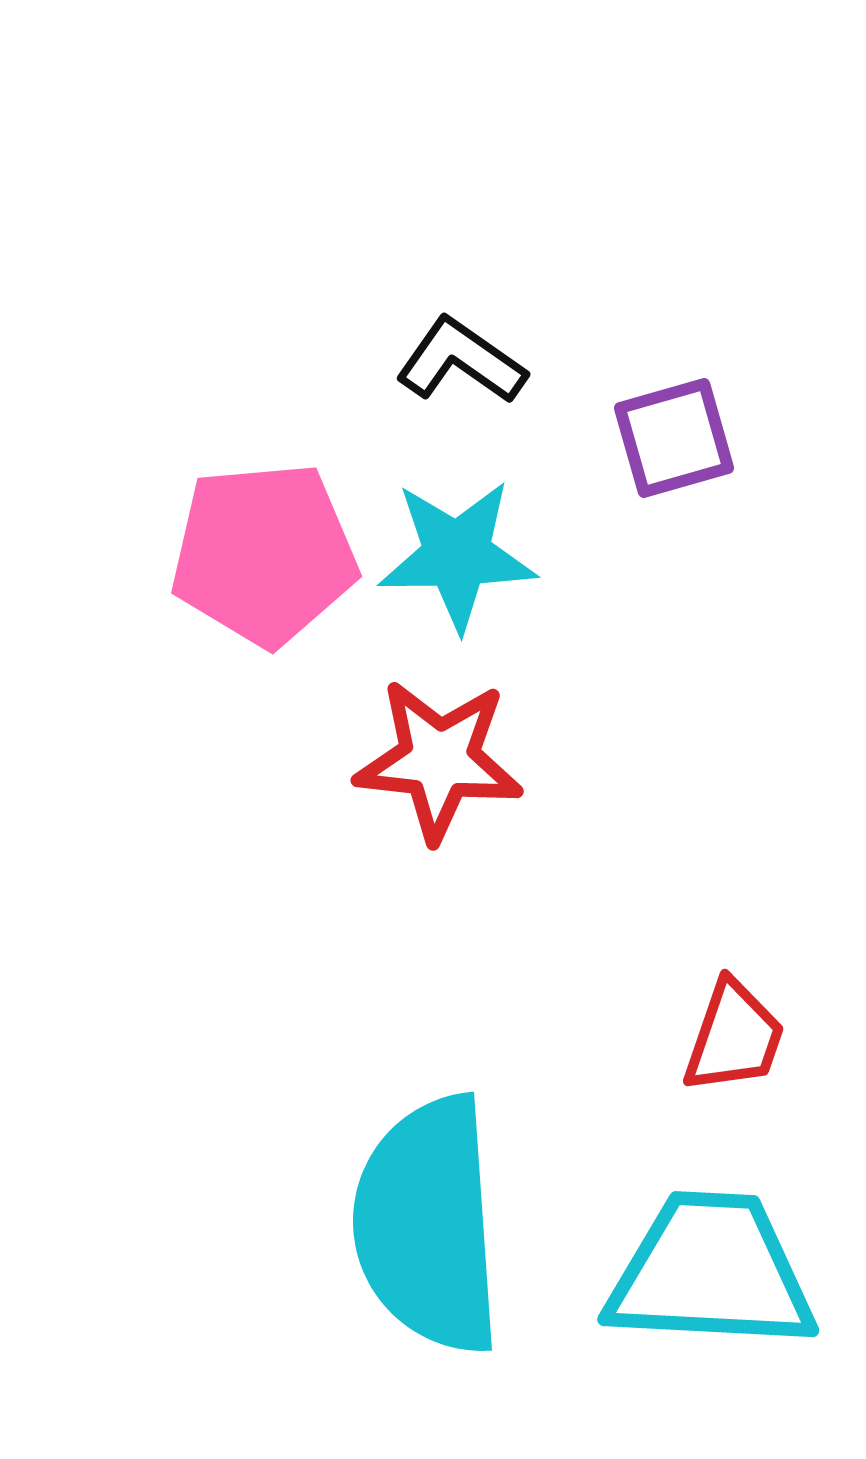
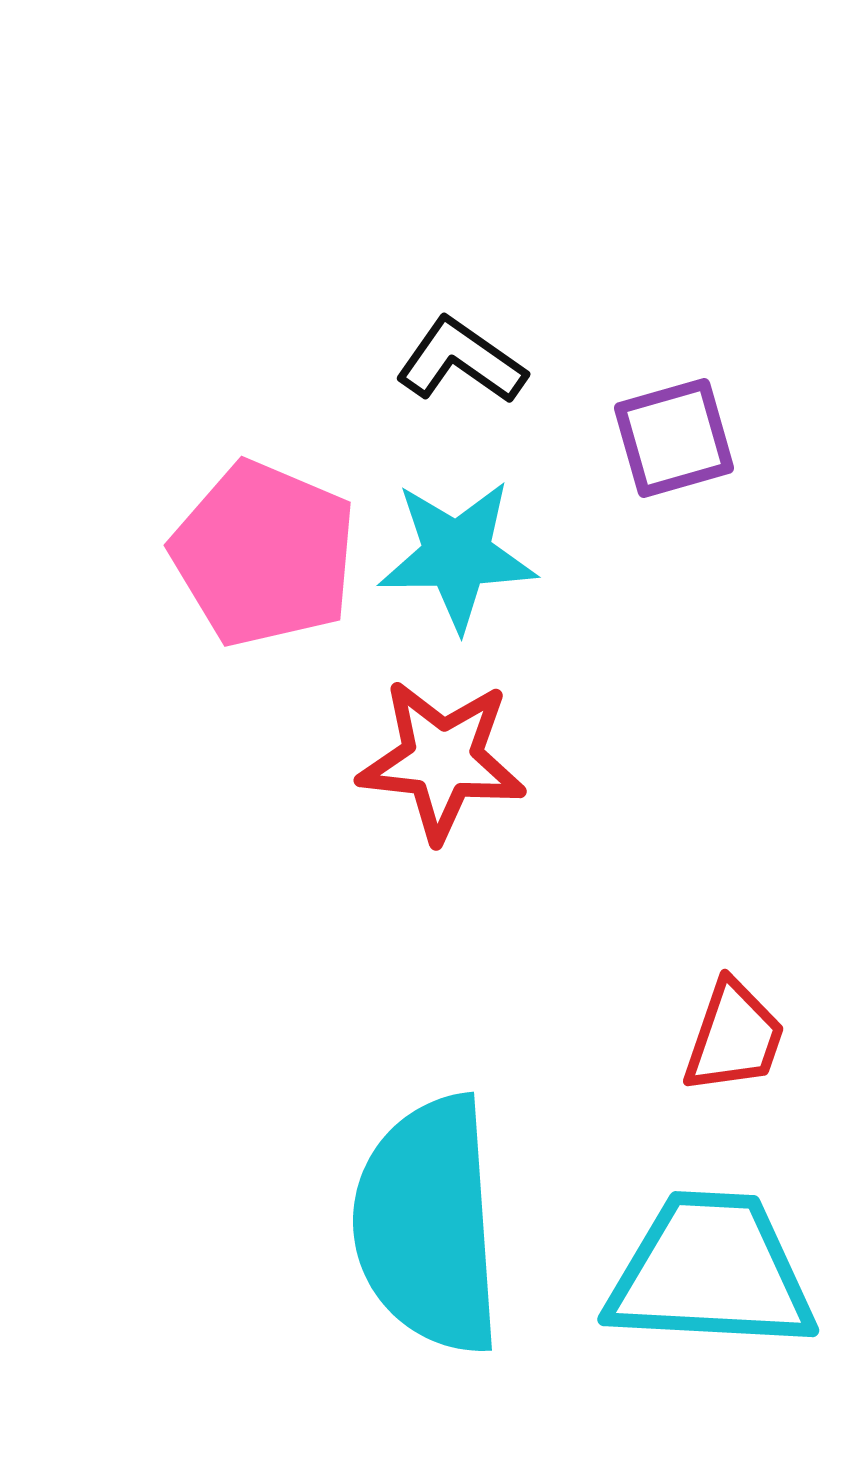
pink pentagon: rotated 28 degrees clockwise
red star: moved 3 px right
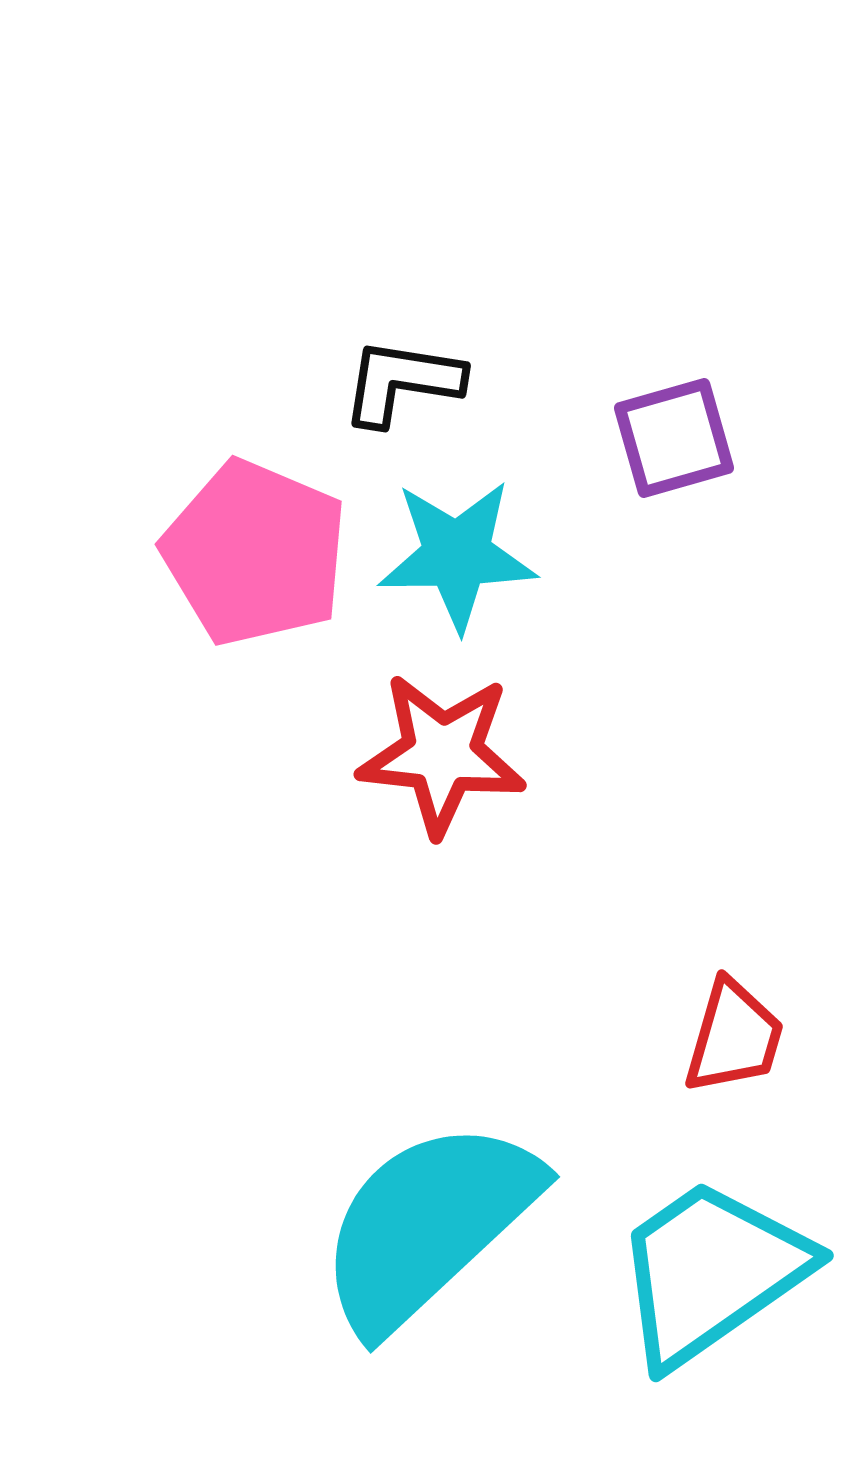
black L-shape: moved 59 px left, 21 px down; rotated 26 degrees counterclockwise
pink pentagon: moved 9 px left, 1 px up
red star: moved 6 px up
red trapezoid: rotated 3 degrees counterclockwise
cyan semicircle: rotated 51 degrees clockwise
cyan trapezoid: rotated 38 degrees counterclockwise
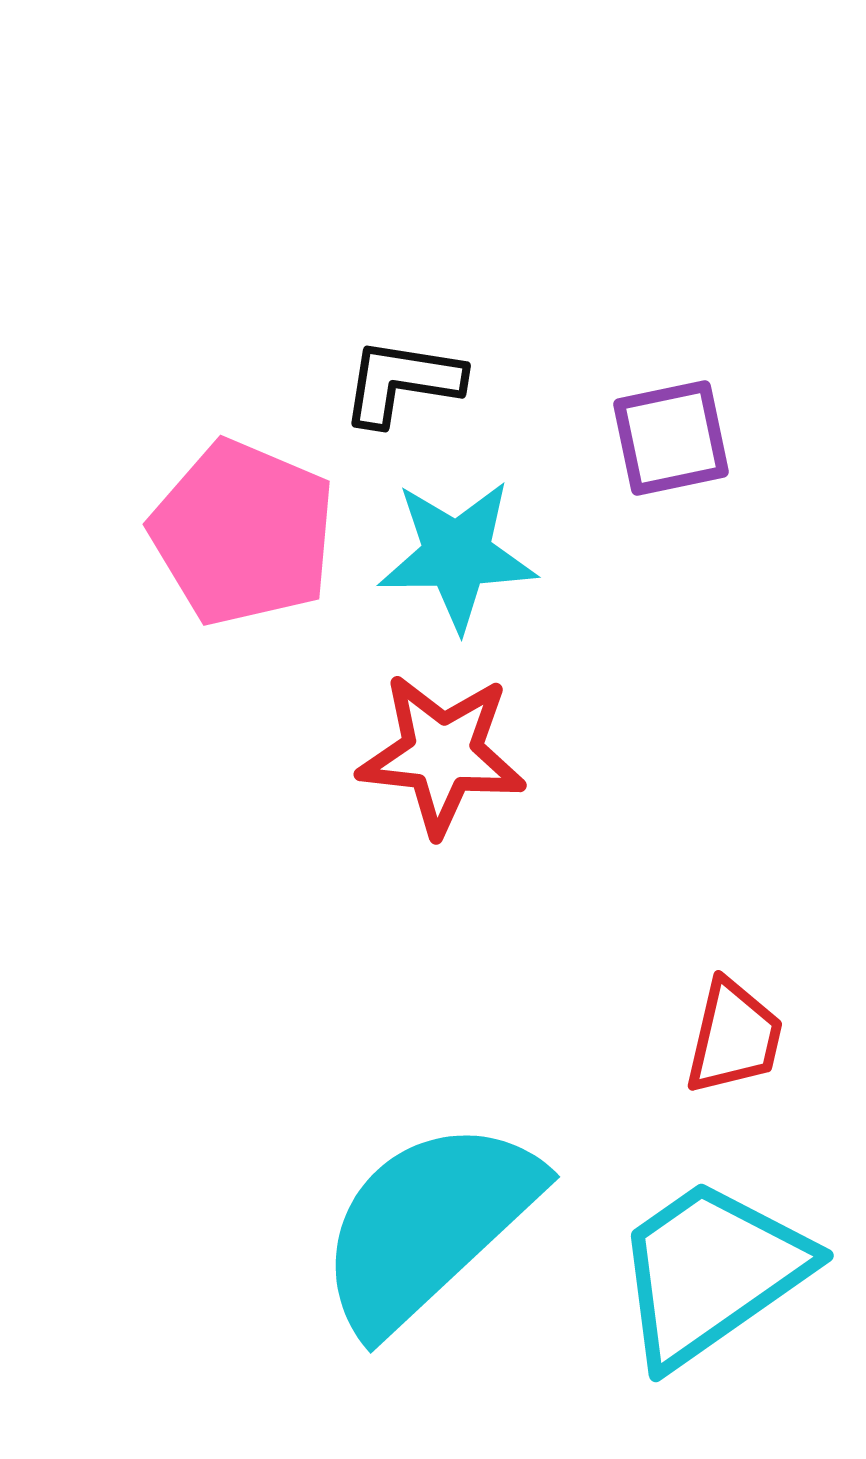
purple square: moved 3 px left; rotated 4 degrees clockwise
pink pentagon: moved 12 px left, 20 px up
red trapezoid: rotated 3 degrees counterclockwise
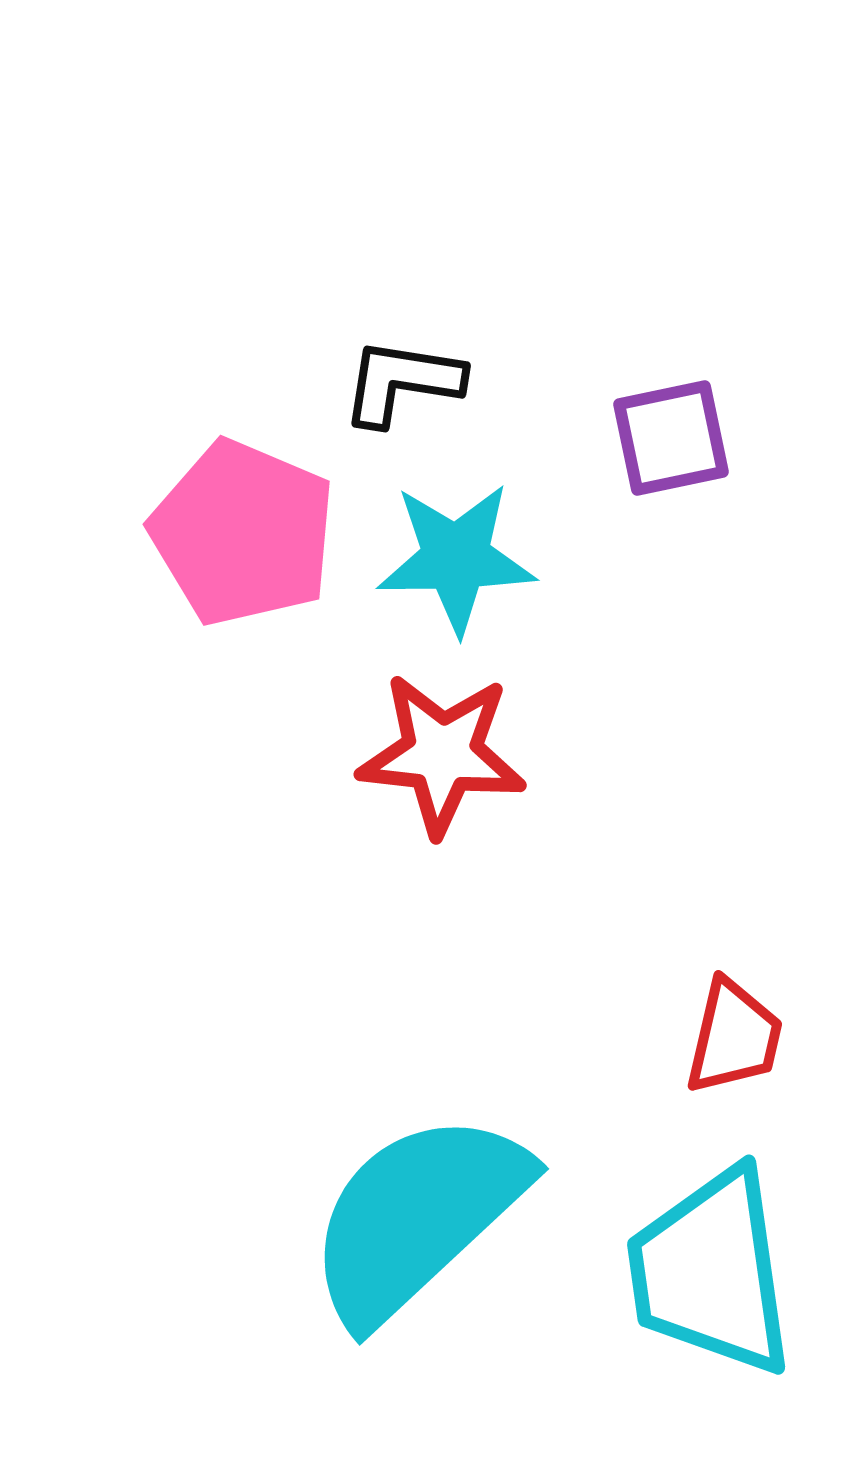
cyan star: moved 1 px left, 3 px down
cyan semicircle: moved 11 px left, 8 px up
cyan trapezoid: rotated 63 degrees counterclockwise
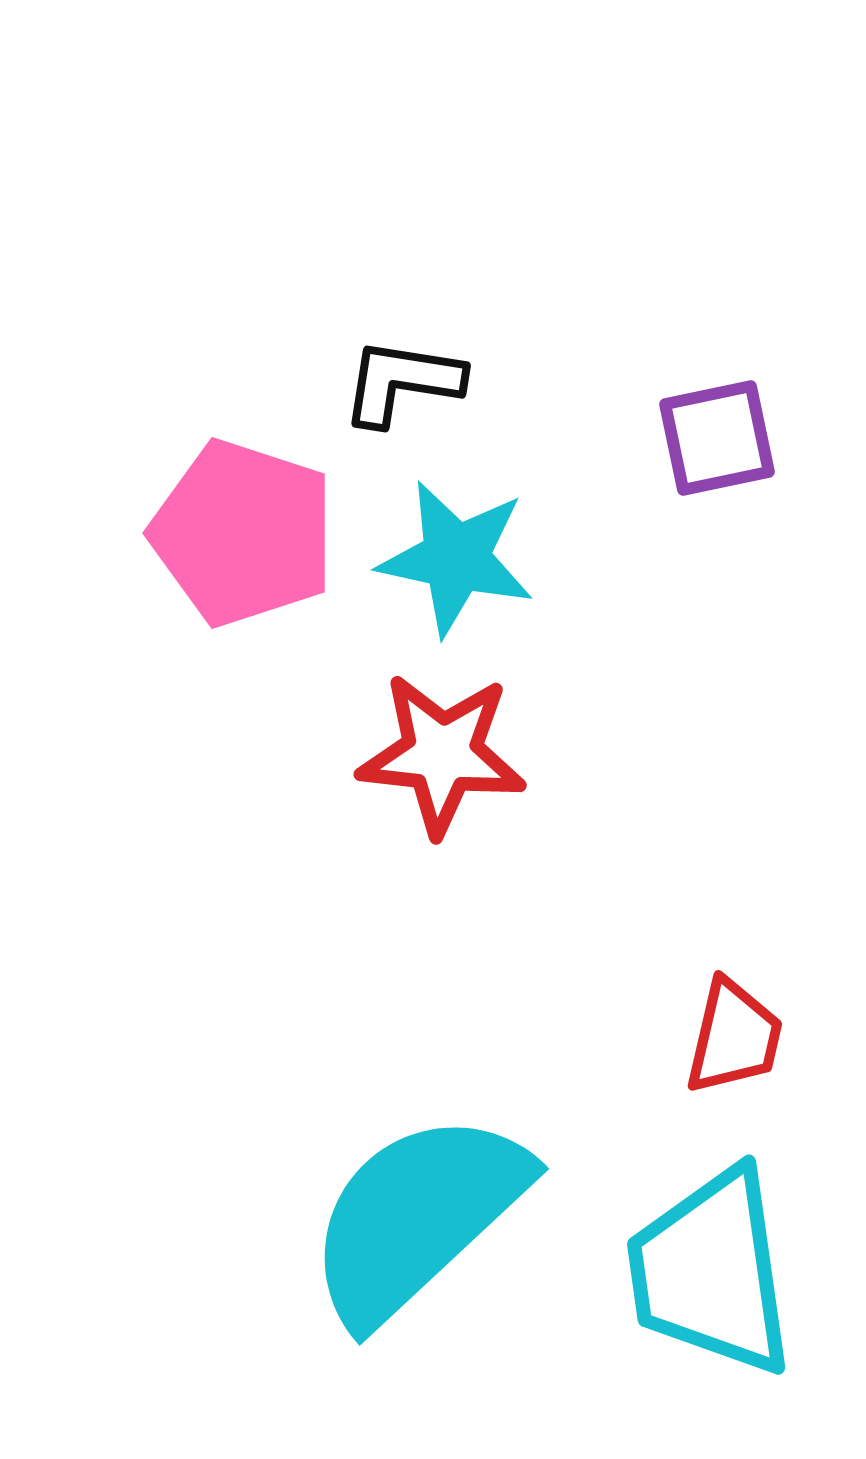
purple square: moved 46 px right
pink pentagon: rotated 5 degrees counterclockwise
cyan star: rotated 13 degrees clockwise
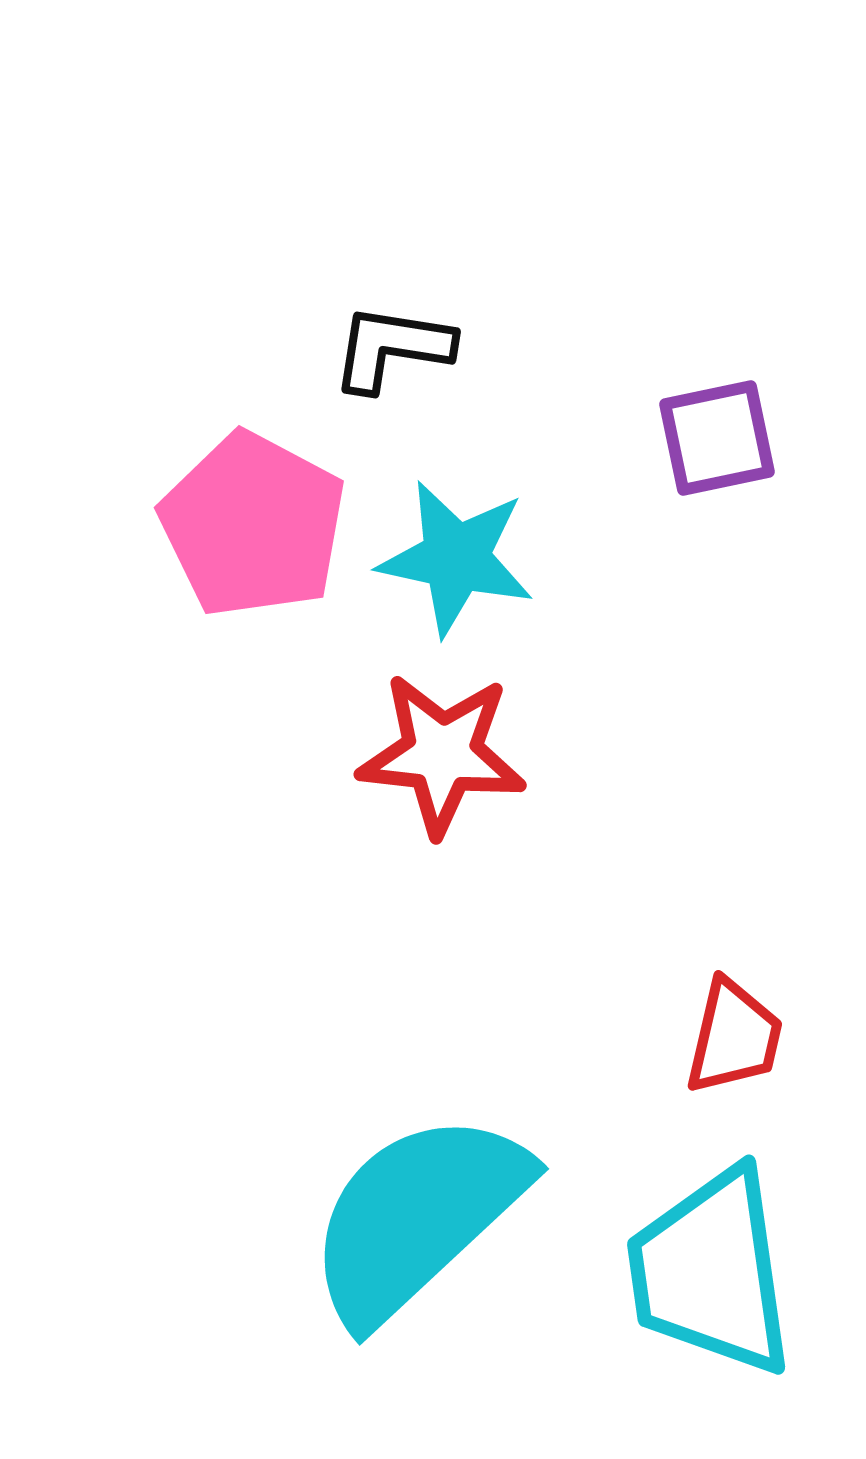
black L-shape: moved 10 px left, 34 px up
pink pentagon: moved 10 px right, 8 px up; rotated 10 degrees clockwise
